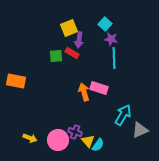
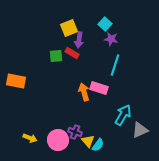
cyan line: moved 1 px right, 7 px down; rotated 20 degrees clockwise
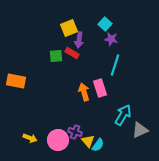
pink rectangle: moved 1 px right; rotated 54 degrees clockwise
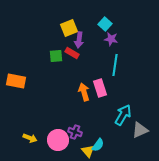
cyan line: rotated 10 degrees counterclockwise
yellow triangle: moved 10 px down
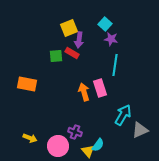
orange rectangle: moved 11 px right, 3 px down
pink circle: moved 6 px down
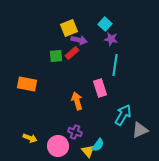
purple arrow: rotated 84 degrees counterclockwise
red rectangle: rotated 72 degrees counterclockwise
orange arrow: moved 7 px left, 9 px down
